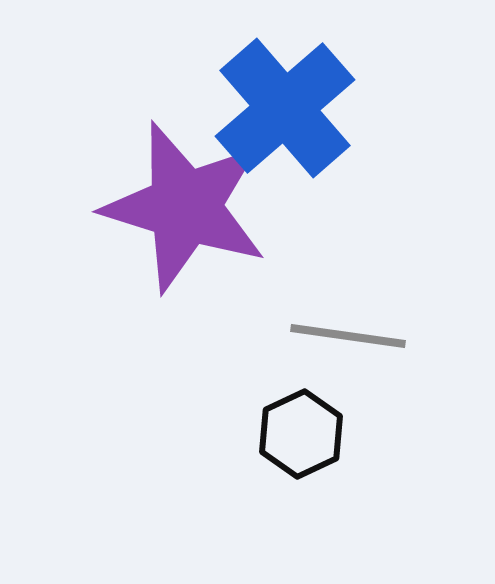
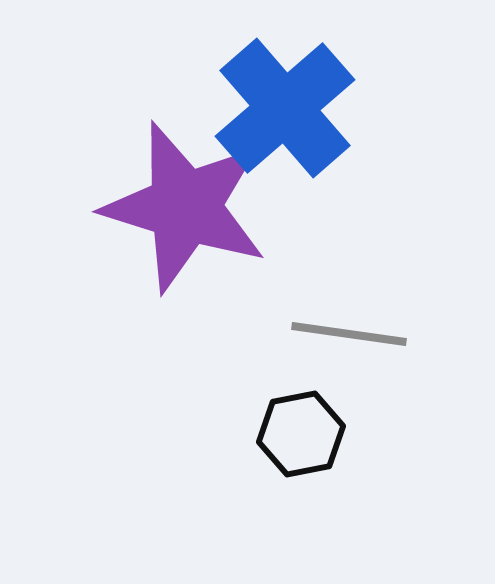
gray line: moved 1 px right, 2 px up
black hexagon: rotated 14 degrees clockwise
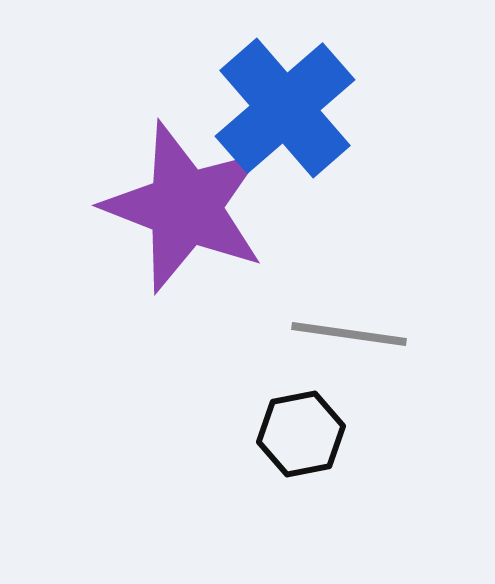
purple star: rotated 4 degrees clockwise
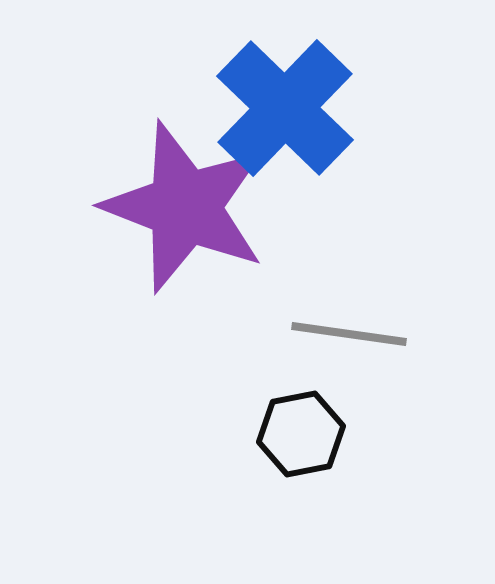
blue cross: rotated 5 degrees counterclockwise
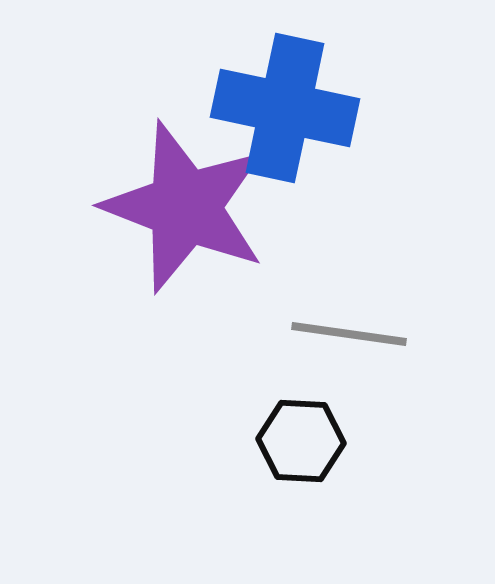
blue cross: rotated 32 degrees counterclockwise
black hexagon: moved 7 px down; rotated 14 degrees clockwise
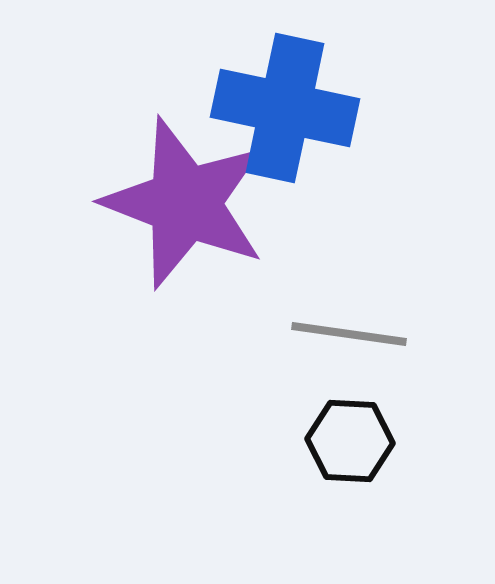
purple star: moved 4 px up
black hexagon: moved 49 px right
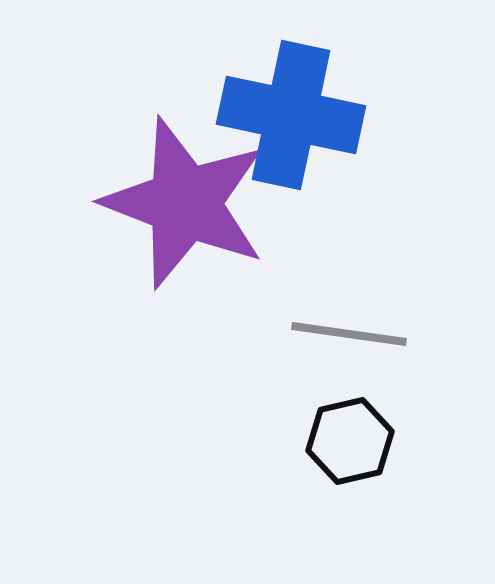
blue cross: moved 6 px right, 7 px down
black hexagon: rotated 16 degrees counterclockwise
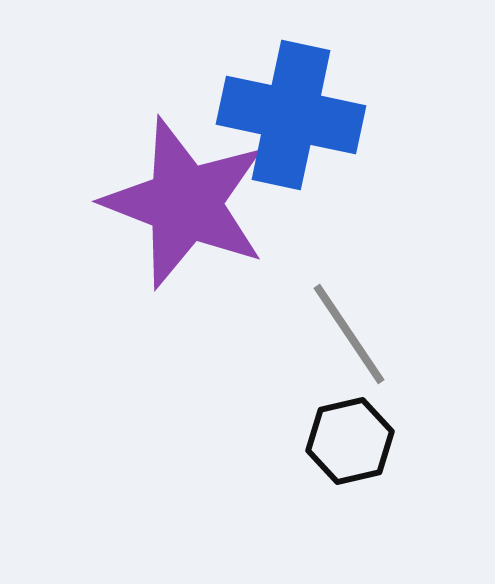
gray line: rotated 48 degrees clockwise
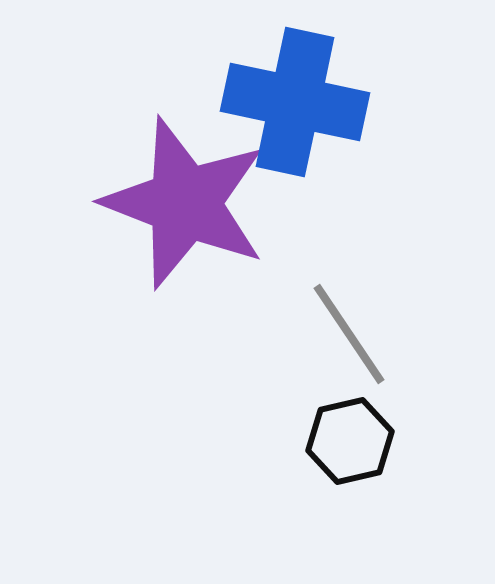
blue cross: moved 4 px right, 13 px up
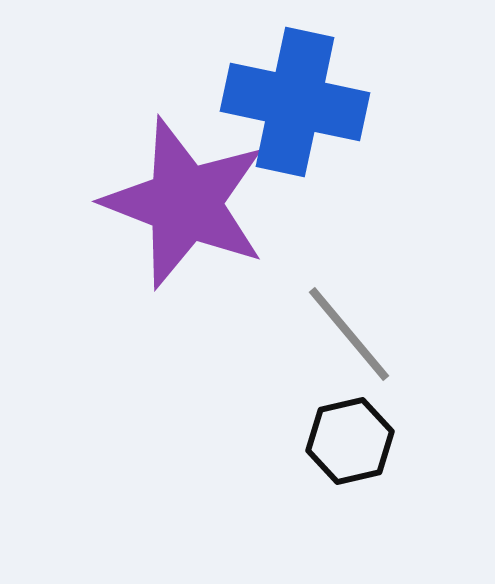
gray line: rotated 6 degrees counterclockwise
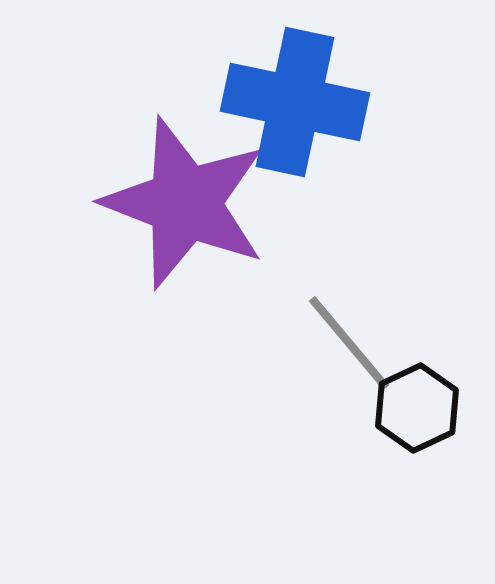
gray line: moved 9 px down
black hexagon: moved 67 px right, 33 px up; rotated 12 degrees counterclockwise
